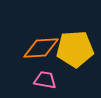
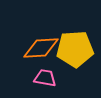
pink trapezoid: moved 2 px up
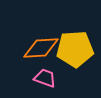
pink trapezoid: rotated 10 degrees clockwise
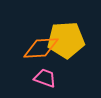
yellow pentagon: moved 9 px left, 9 px up
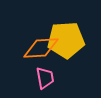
pink trapezoid: rotated 60 degrees clockwise
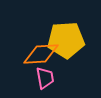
orange diamond: moved 6 px down
